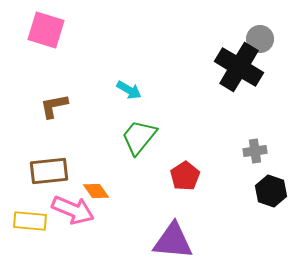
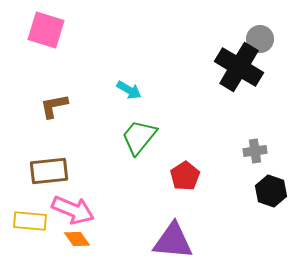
orange diamond: moved 19 px left, 48 px down
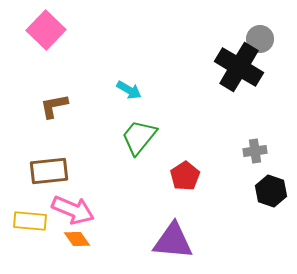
pink square: rotated 27 degrees clockwise
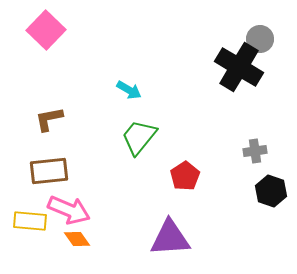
brown L-shape: moved 5 px left, 13 px down
pink arrow: moved 4 px left
purple triangle: moved 3 px left, 3 px up; rotated 9 degrees counterclockwise
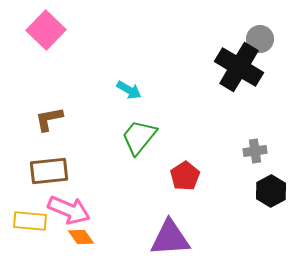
black hexagon: rotated 12 degrees clockwise
orange diamond: moved 4 px right, 2 px up
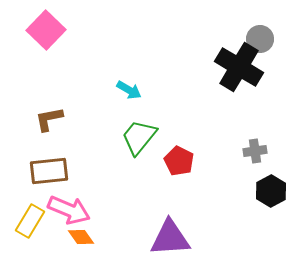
red pentagon: moved 6 px left, 15 px up; rotated 12 degrees counterclockwise
yellow rectangle: rotated 64 degrees counterclockwise
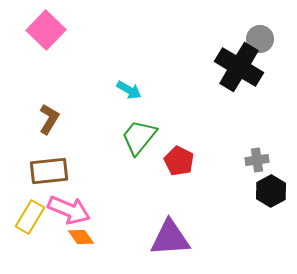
brown L-shape: rotated 132 degrees clockwise
gray cross: moved 2 px right, 9 px down
yellow rectangle: moved 4 px up
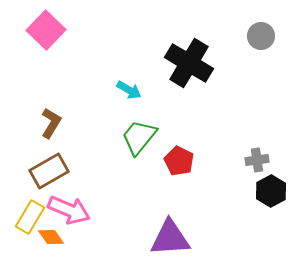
gray circle: moved 1 px right, 3 px up
black cross: moved 50 px left, 4 px up
brown L-shape: moved 2 px right, 4 px down
brown rectangle: rotated 24 degrees counterclockwise
orange diamond: moved 30 px left
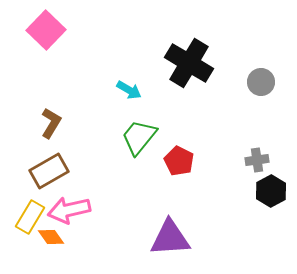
gray circle: moved 46 px down
pink arrow: rotated 144 degrees clockwise
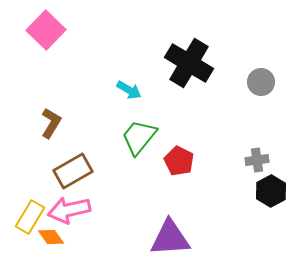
brown rectangle: moved 24 px right
